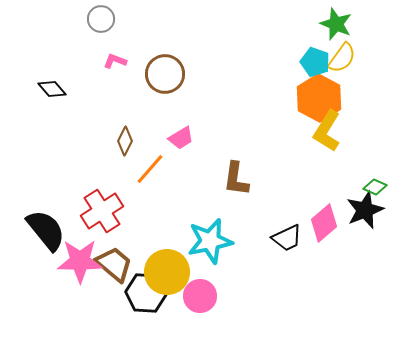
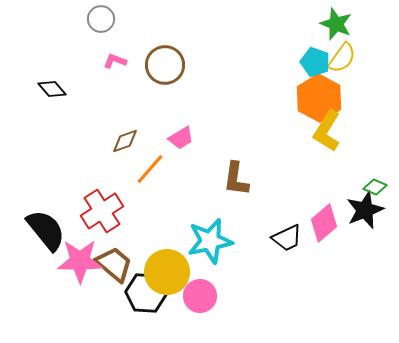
brown circle: moved 9 px up
brown diamond: rotated 44 degrees clockwise
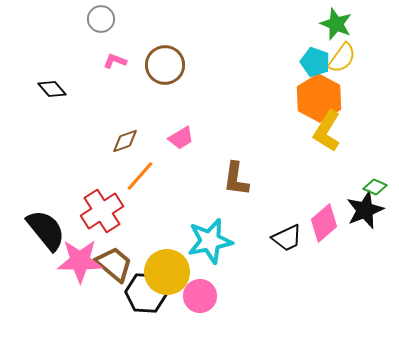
orange line: moved 10 px left, 7 px down
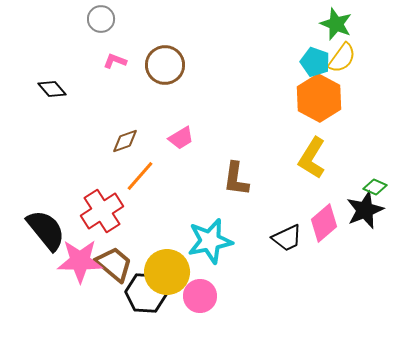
yellow L-shape: moved 15 px left, 27 px down
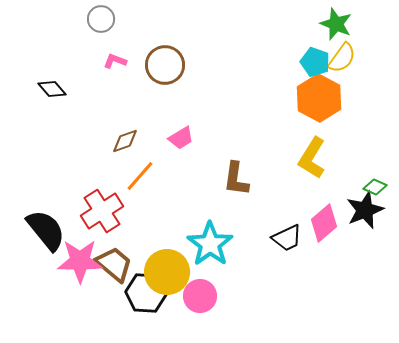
cyan star: moved 3 px down; rotated 24 degrees counterclockwise
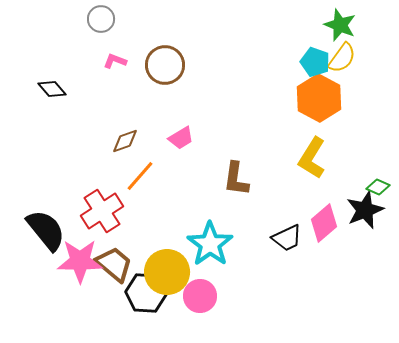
green star: moved 4 px right, 1 px down
green diamond: moved 3 px right
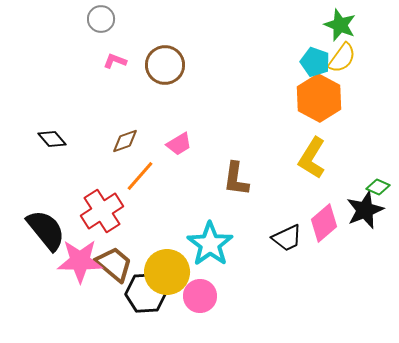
black diamond: moved 50 px down
pink trapezoid: moved 2 px left, 6 px down
black hexagon: rotated 6 degrees counterclockwise
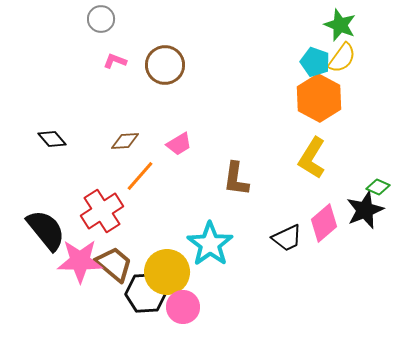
brown diamond: rotated 16 degrees clockwise
pink circle: moved 17 px left, 11 px down
